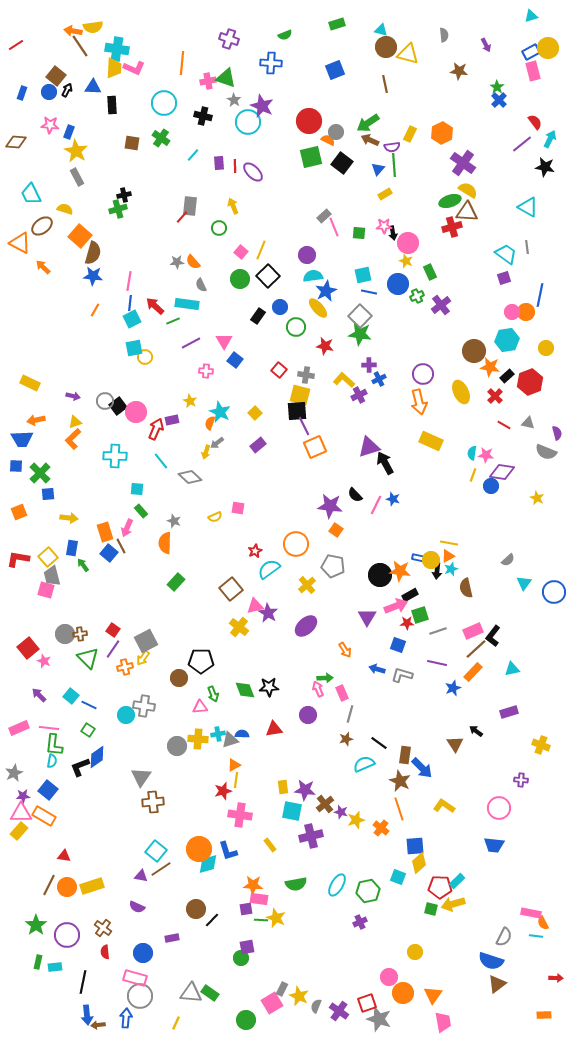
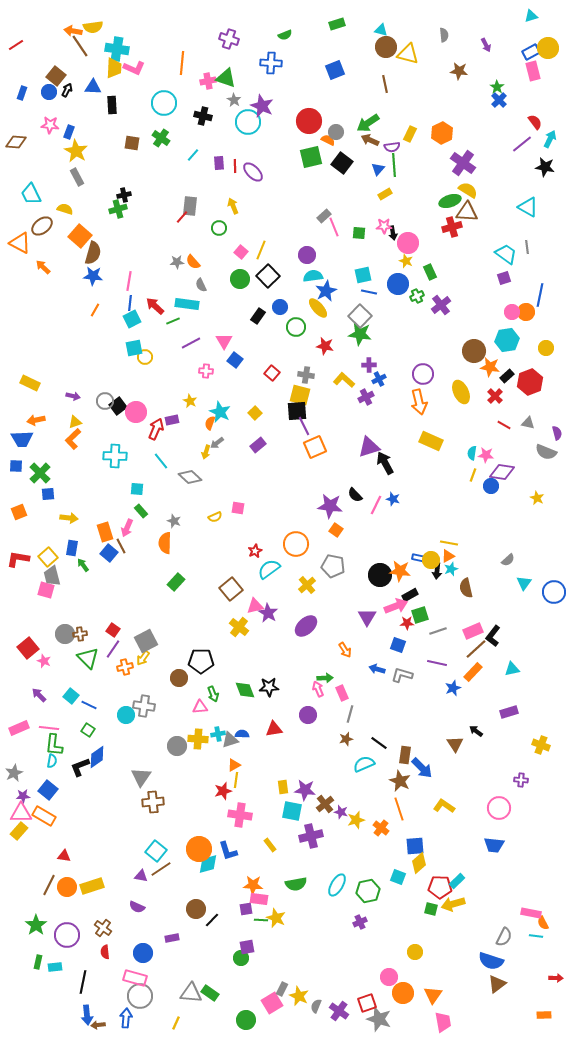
red square at (279, 370): moved 7 px left, 3 px down
purple cross at (359, 395): moved 7 px right, 2 px down
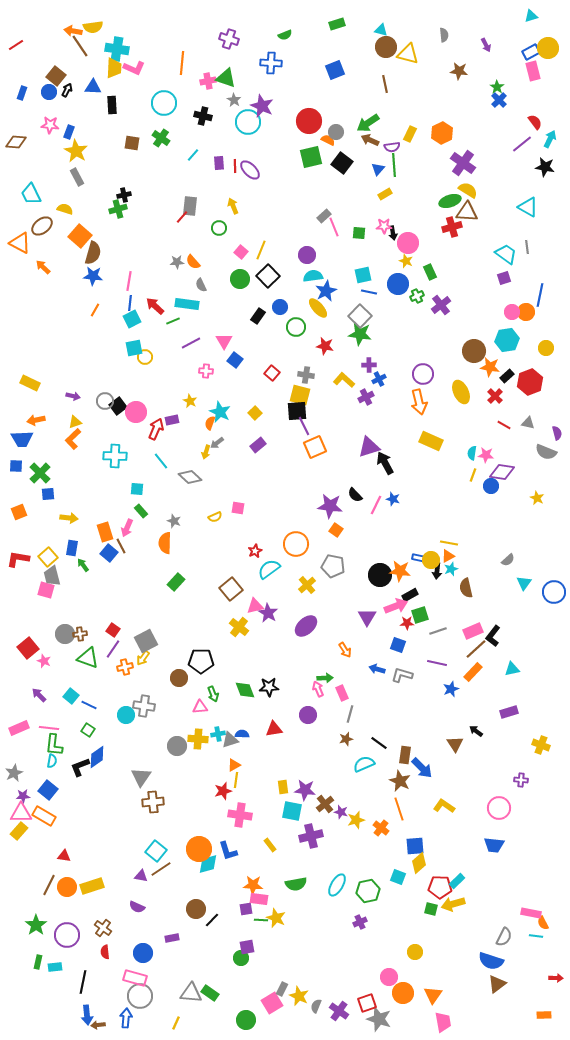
purple ellipse at (253, 172): moved 3 px left, 2 px up
green triangle at (88, 658): rotated 25 degrees counterclockwise
blue star at (453, 688): moved 2 px left, 1 px down
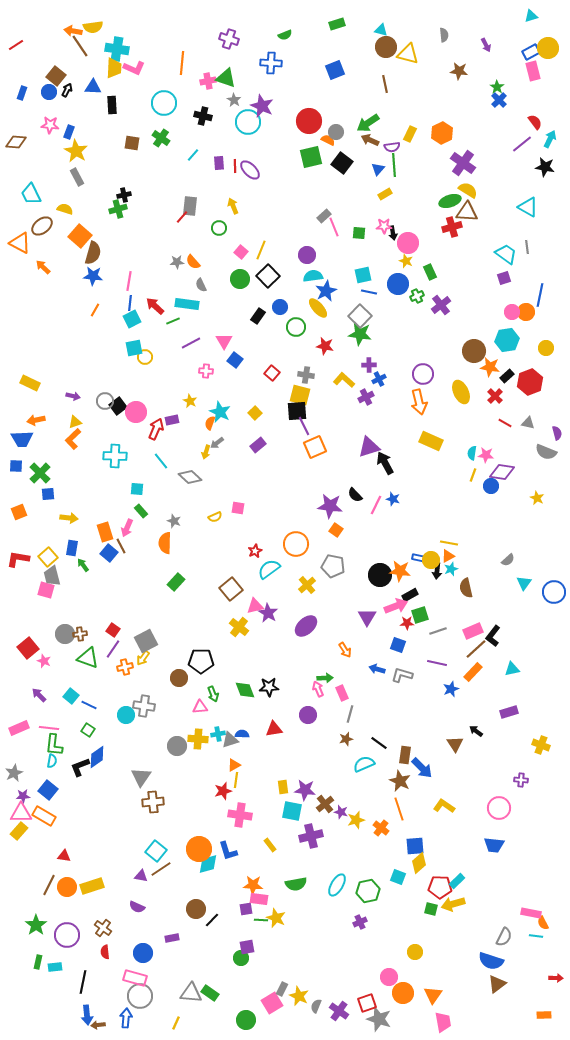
red line at (504, 425): moved 1 px right, 2 px up
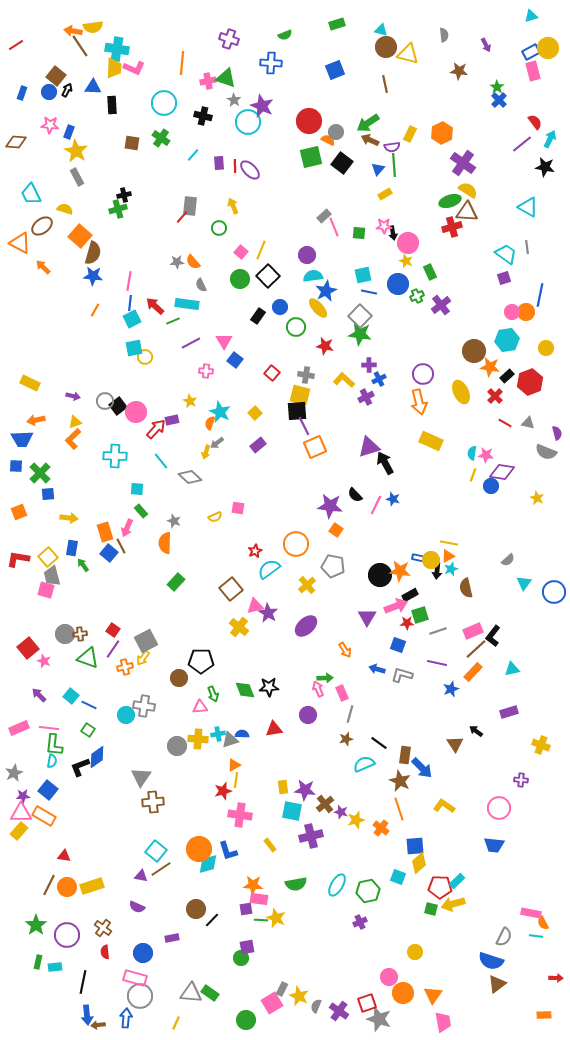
red arrow at (156, 429): rotated 20 degrees clockwise
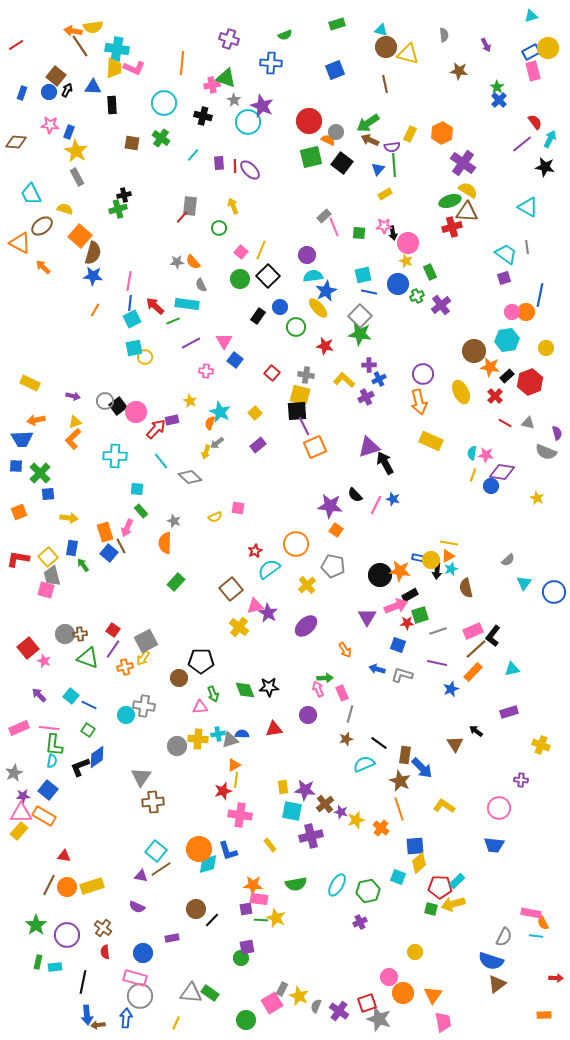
pink cross at (208, 81): moved 4 px right, 4 px down
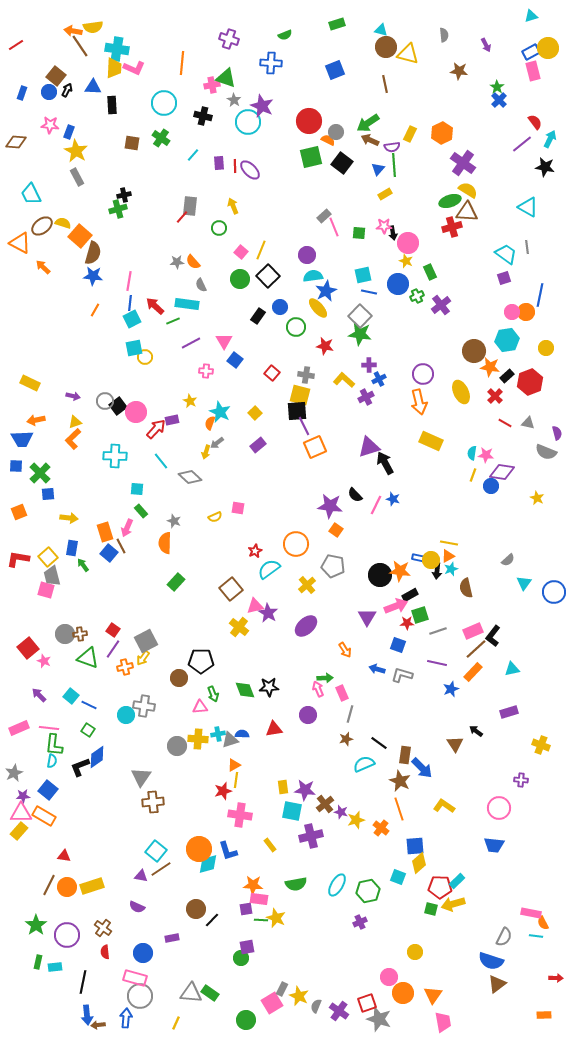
yellow semicircle at (65, 209): moved 2 px left, 14 px down
